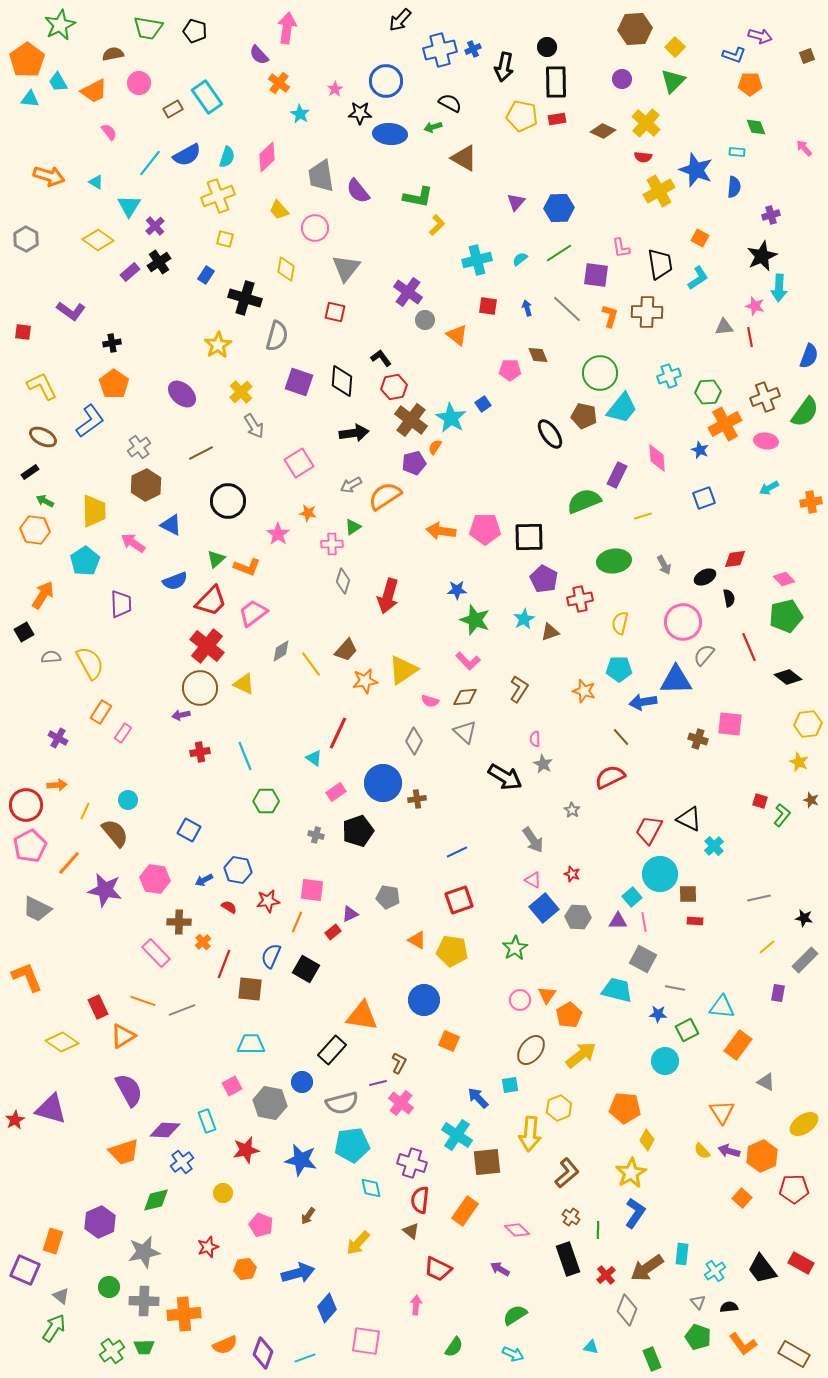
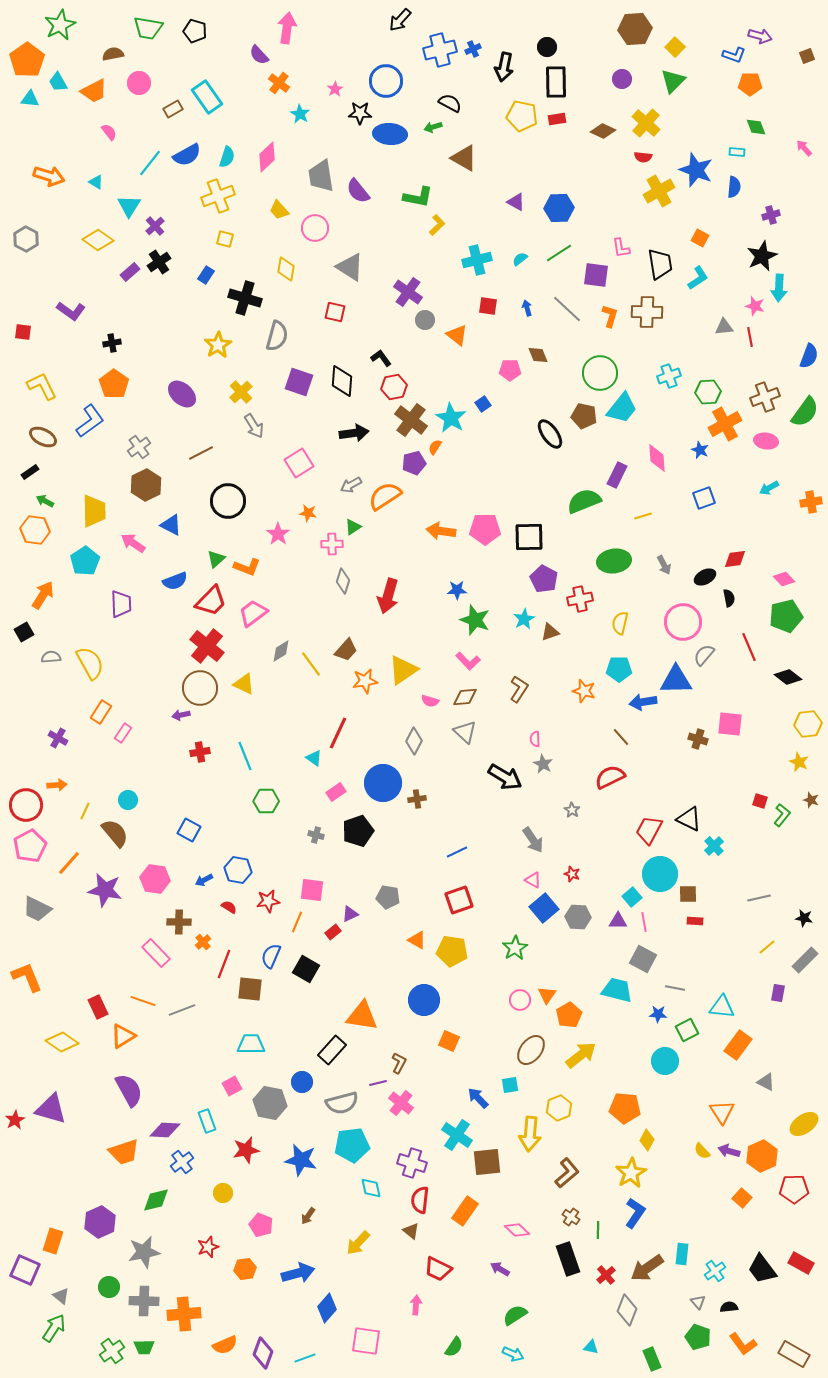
purple triangle at (516, 202): rotated 42 degrees counterclockwise
gray triangle at (346, 268): moved 4 px right, 1 px up; rotated 36 degrees counterclockwise
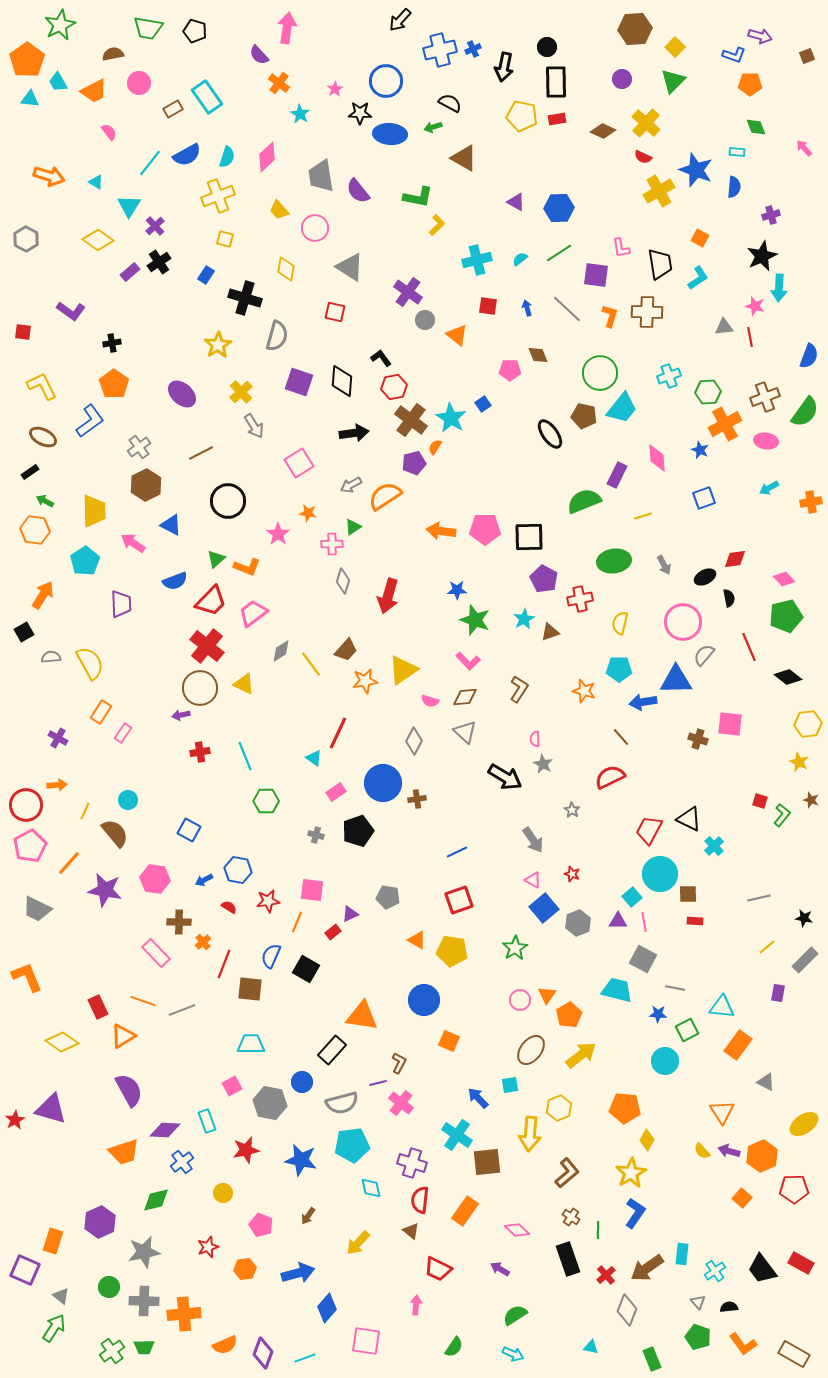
red semicircle at (643, 157): rotated 18 degrees clockwise
gray hexagon at (578, 917): moved 6 px down; rotated 25 degrees counterclockwise
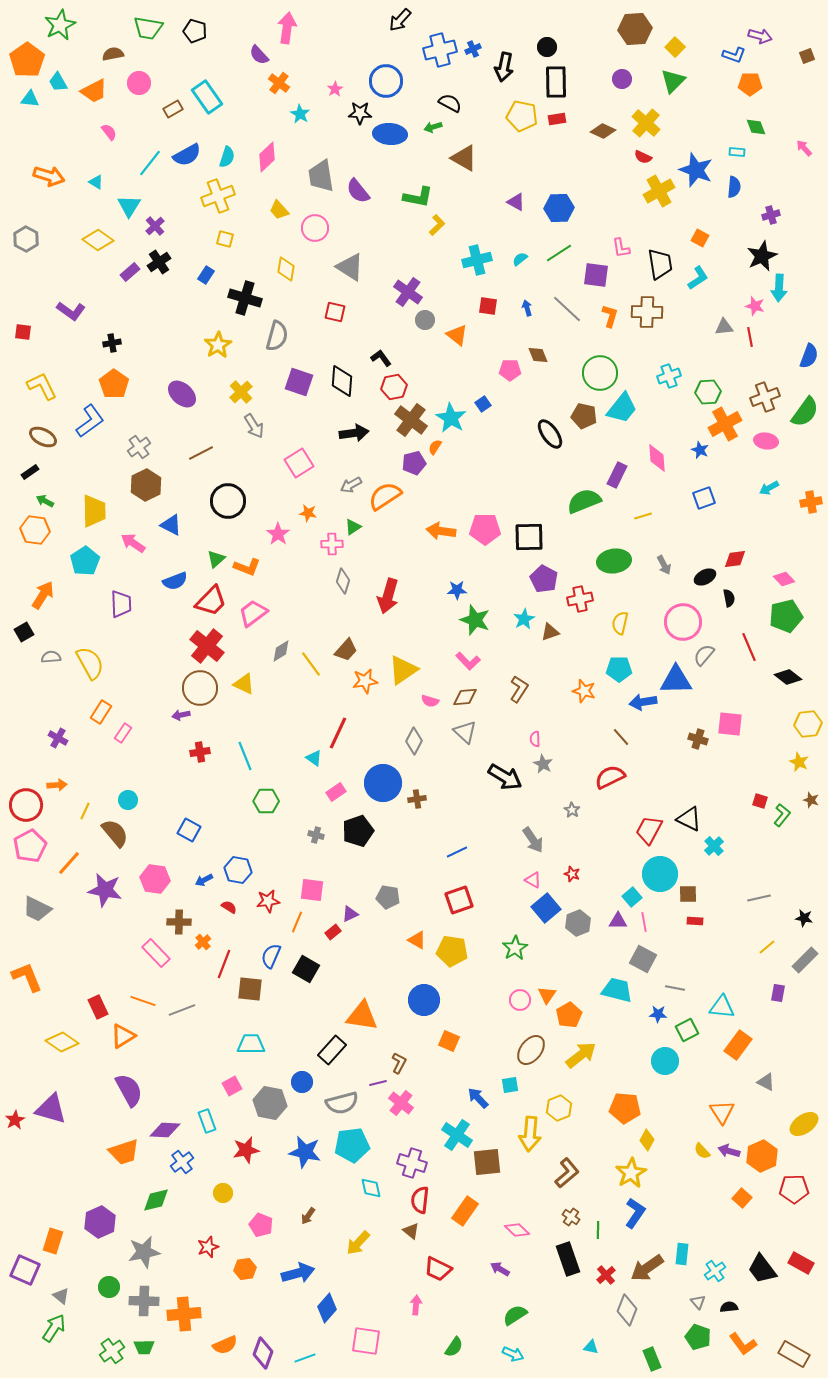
blue square at (544, 908): moved 2 px right
blue star at (301, 1160): moved 4 px right, 8 px up
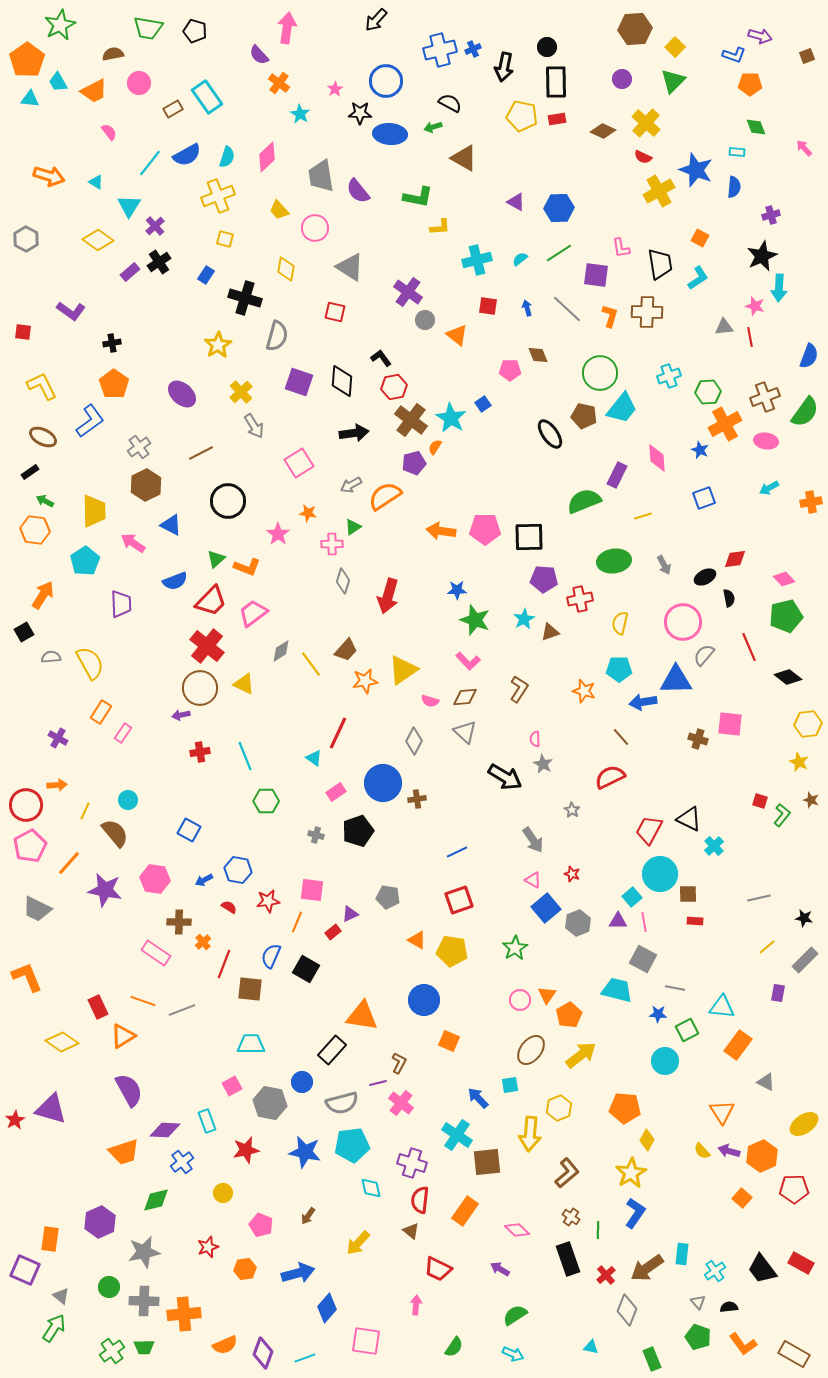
black arrow at (400, 20): moved 24 px left
yellow L-shape at (437, 225): moved 3 px right, 2 px down; rotated 40 degrees clockwise
purple pentagon at (544, 579): rotated 24 degrees counterclockwise
pink rectangle at (156, 953): rotated 12 degrees counterclockwise
orange rectangle at (53, 1241): moved 3 px left, 2 px up; rotated 10 degrees counterclockwise
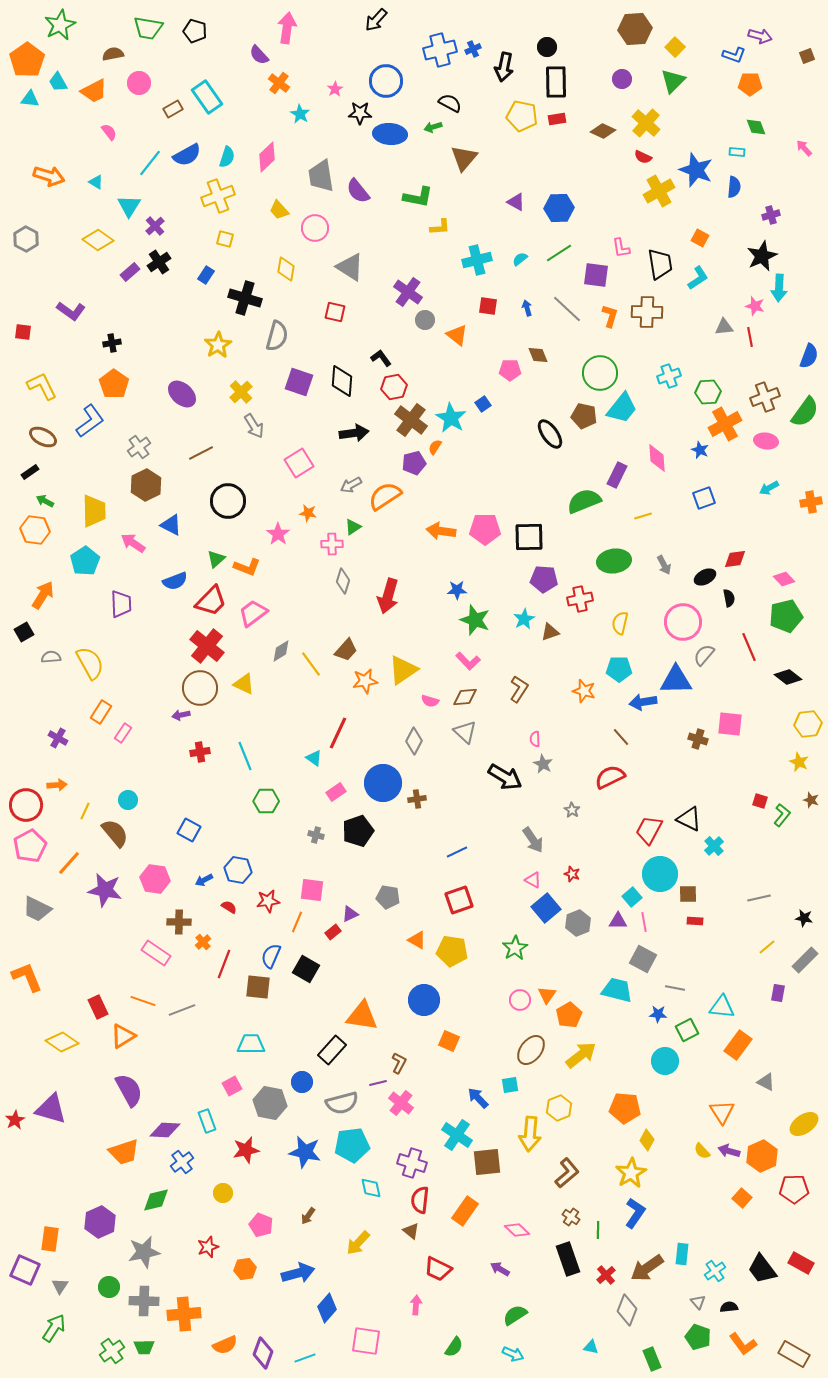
brown triangle at (464, 158): rotated 40 degrees clockwise
brown square at (250, 989): moved 8 px right, 2 px up
gray triangle at (61, 1296): moved 1 px left, 10 px up; rotated 24 degrees clockwise
